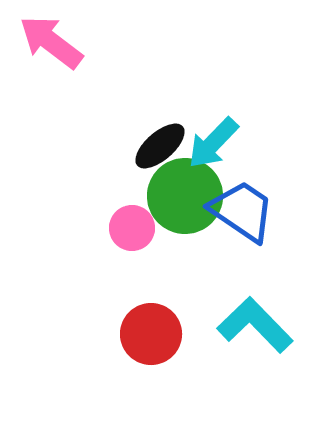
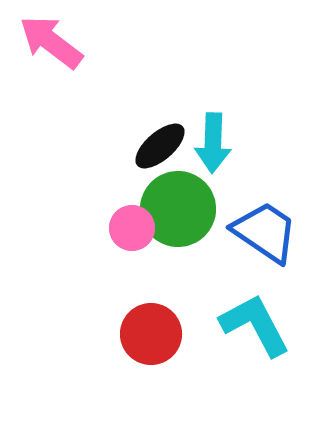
cyan arrow: rotated 42 degrees counterclockwise
green circle: moved 7 px left, 13 px down
blue trapezoid: moved 23 px right, 21 px down
cyan L-shape: rotated 16 degrees clockwise
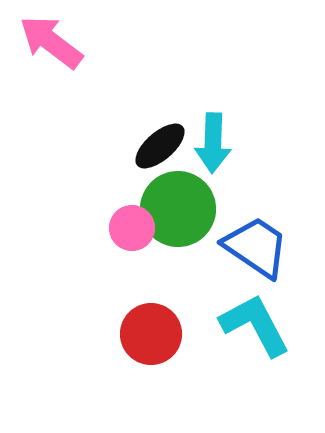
blue trapezoid: moved 9 px left, 15 px down
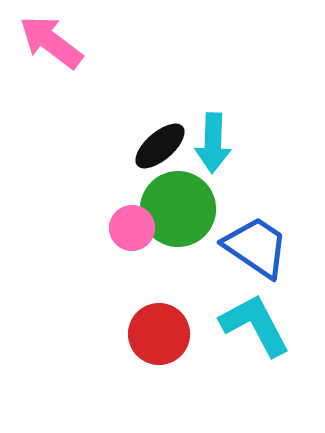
red circle: moved 8 px right
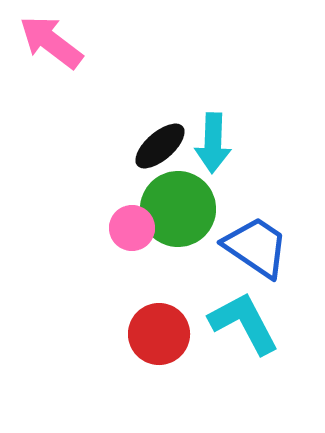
cyan L-shape: moved 11 px left, 2 px up
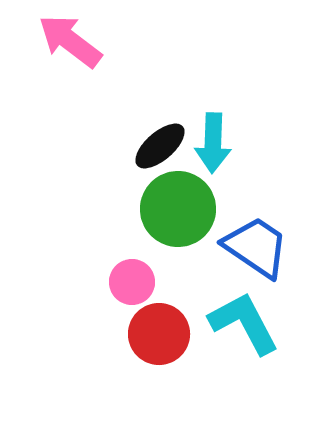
pink arrow: moved 19 px right, 1 px up
pink circle: moved 54 px down
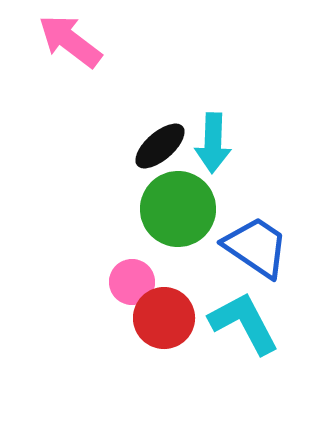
red circle: moved 5 px right, 16 px up
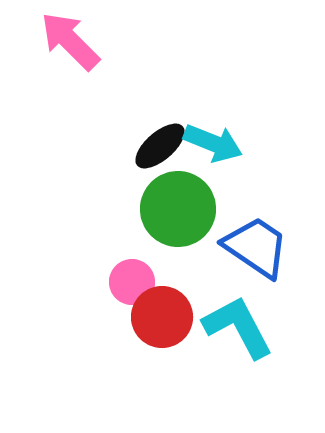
pink arrow: rotated 8 degrees clockwise
cyan arrow: rotated 70 degrees counterclockwise
red circle: moved 2 px left, 1 px up
cyan L-shape: moved 6 px left, 4 px down
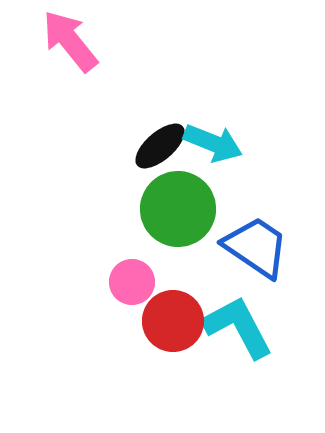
pink arrow: rotated 6 degrees clockwise
red circle: moved 11 px right, 4 px down
